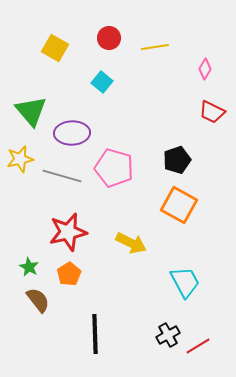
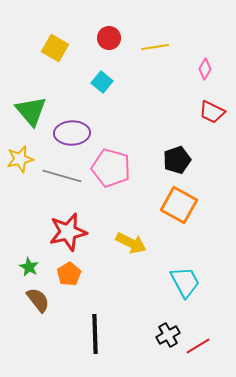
pink pentagon: moved 3 px left
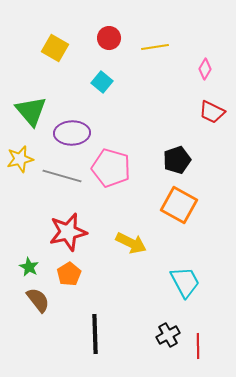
red line: rotated 60 degrees counterclockwise
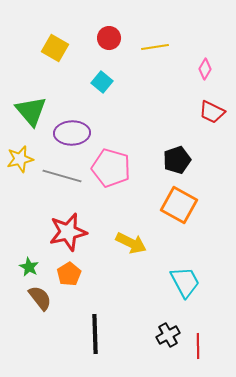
brown semicircle: moved 2 px right, 2 px up
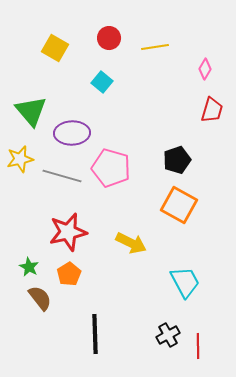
red trapezoid: moved 2 px up; rotated 100 degrees counterclockwise
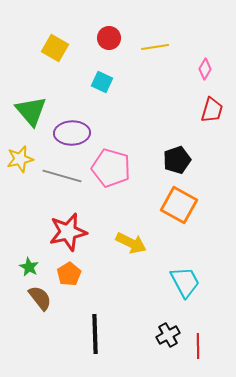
cyan square: rotated 15 degrees counterclockwise
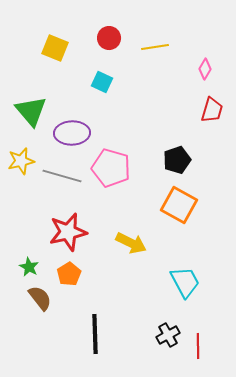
yellow square: rotated 8 degrees counterclockwise
yellow star: moved 1 px right, 2 px down
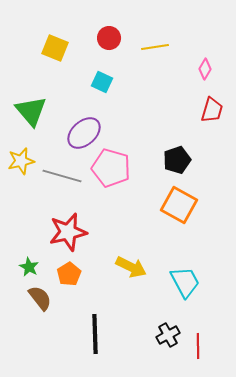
purple ellipse: moved 12 px right; rotated 40 degrees counterclockwise
yellow arrow: moved 24 px down
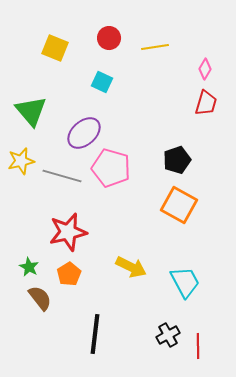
red trapezoid: moved 6 px left, 7 px up
black line: rotated 9 degrees clockwise
